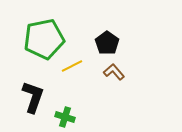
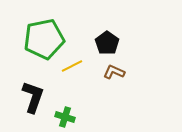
brown L-shape: rotated 25 degrees counterclockwise
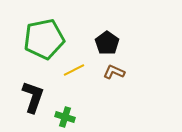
yellow line: moved 2 px right, 4 px down
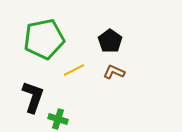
black pentagon: moved 3 px right, 2 px up
green cross: moved 7 px left, 2 px down
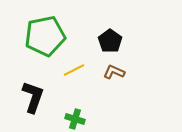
green pentagon: moved 1 px right, 3 px up
green cross: moved 17 px right
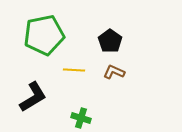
green pentagon: moved 1 px left, 1 px up
yellow line: rotated 30 degrees clockwise
black L-shape: rotated 40 degrees clockwise
green cross: moved 6 px right, 1 px up
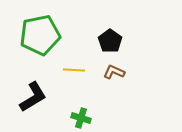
green pentagon: moved 4 px left
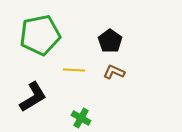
green cross: rotated 12 degrees clockwise
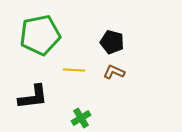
black pentagon: moved 2 px right, 1 px down; rotated 20 degrees counterclockwise
black L-shape: rotated 24 degrees clockwise
green cross: rotated 30 degrees clockwise
